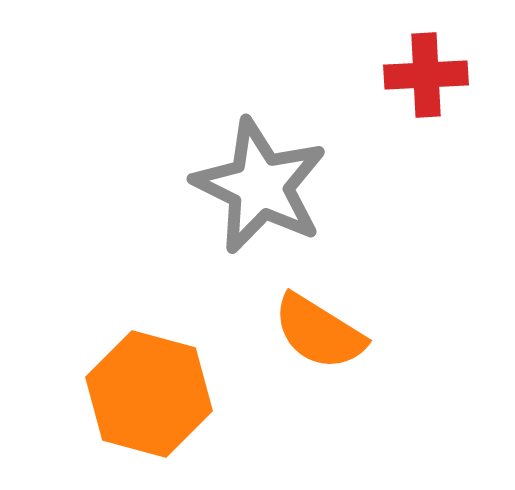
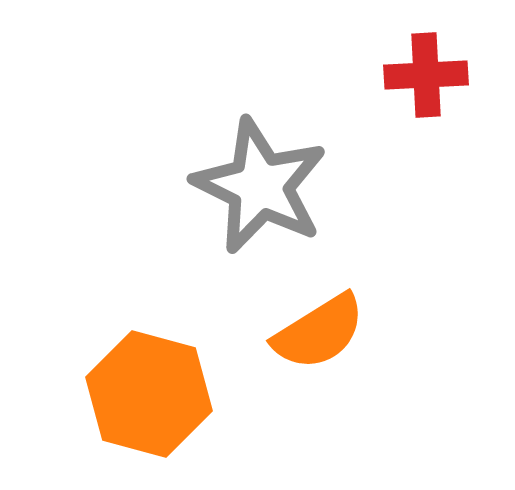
orange semicircle: rotated 64 degrees counterclockwise
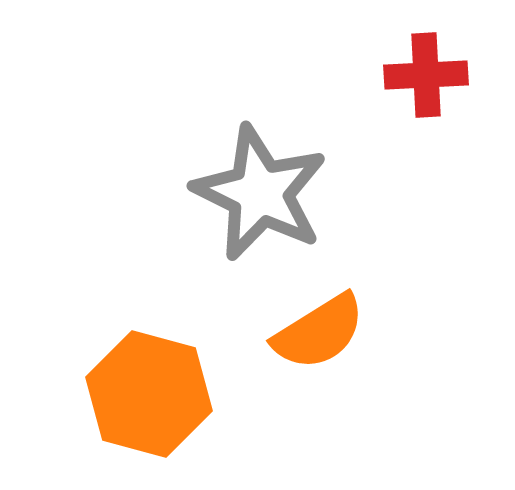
gray star: moved 7 px down
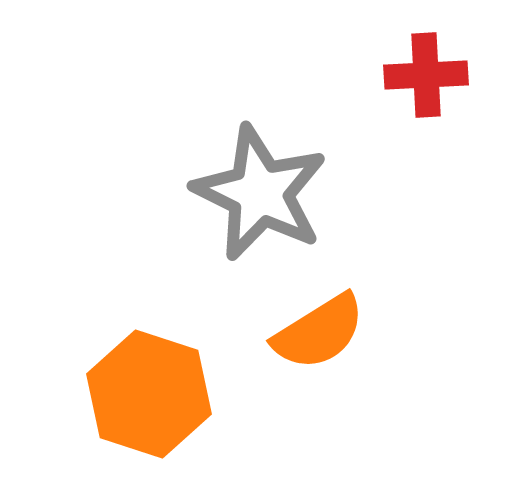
orange hexagon: rotated 3 degrees clockwise
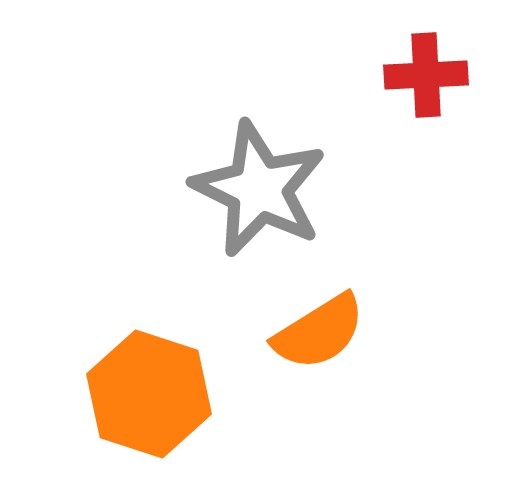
gray star: moved 1 px left, 4 px up
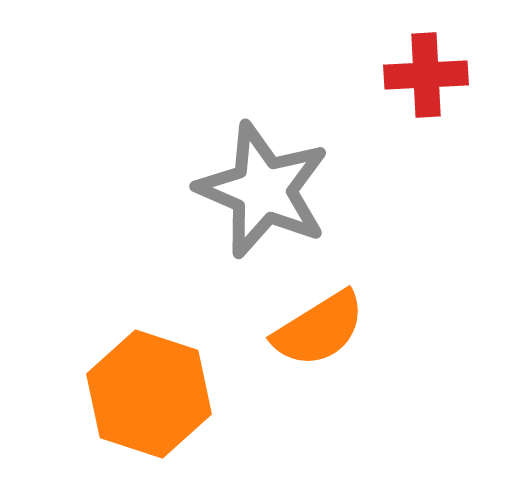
gray star: moved 4 px right, 1 px down; rotated 3 degrees counterclockwise
orange semicircle: moved 3 px up
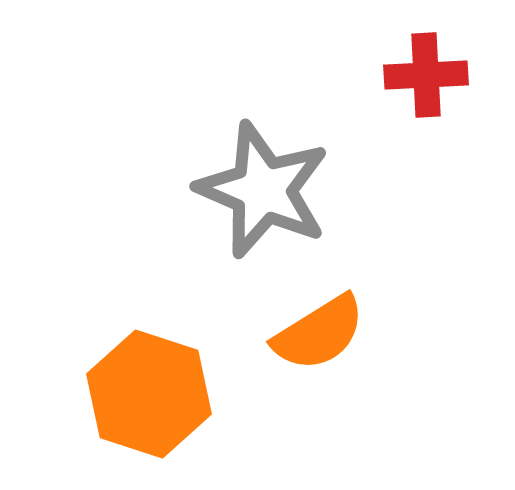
orange semicircle: moved 4 px down
